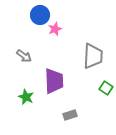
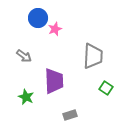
blue circle: moved 2 px left, 3 px down
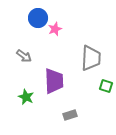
gray trapezoid: moved 2 px left, 2 px down
green square: moved 2 px up; rotated 16 degrees counterclockwise
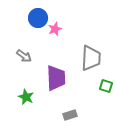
purple trapezoid: moved 2 px right, 3 px up
